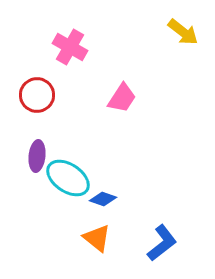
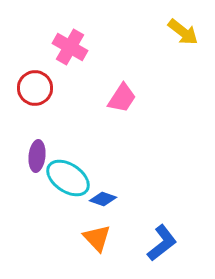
red circle: moved 2 px left, 7 px up
orange triangle: rotated 8 degrees clockwise
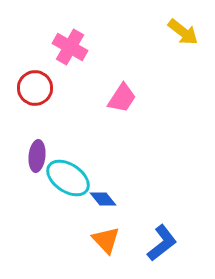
blue diamond: rotated 32 degrees clockwise
orange triangle: moved 9 px right, 2 px down
